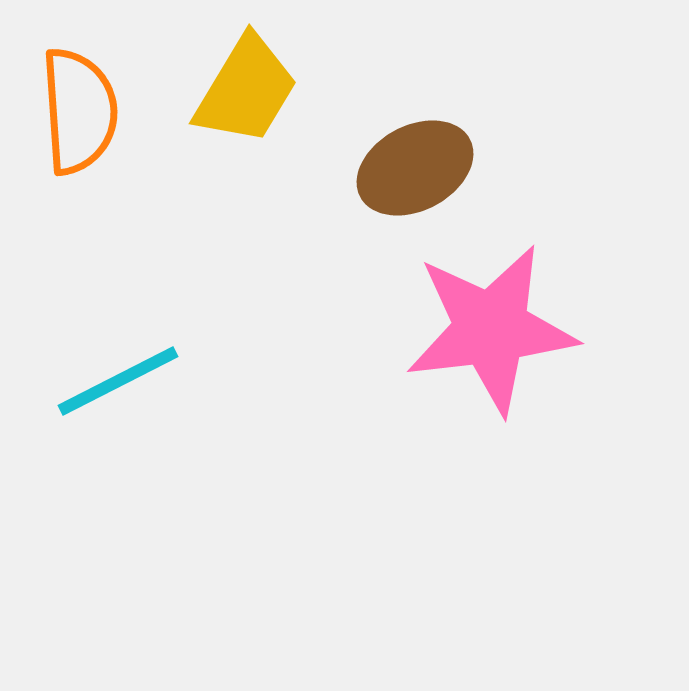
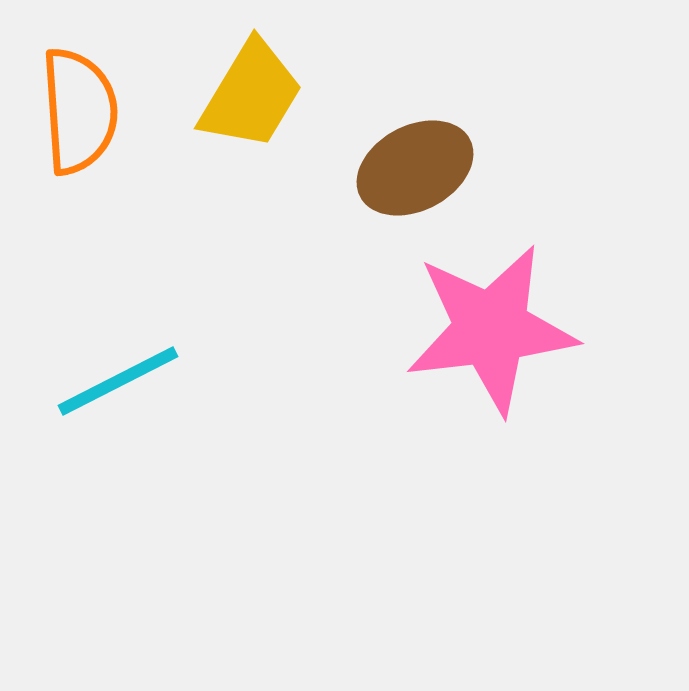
yellow trapezoid: moved 5 px right, 5 px down
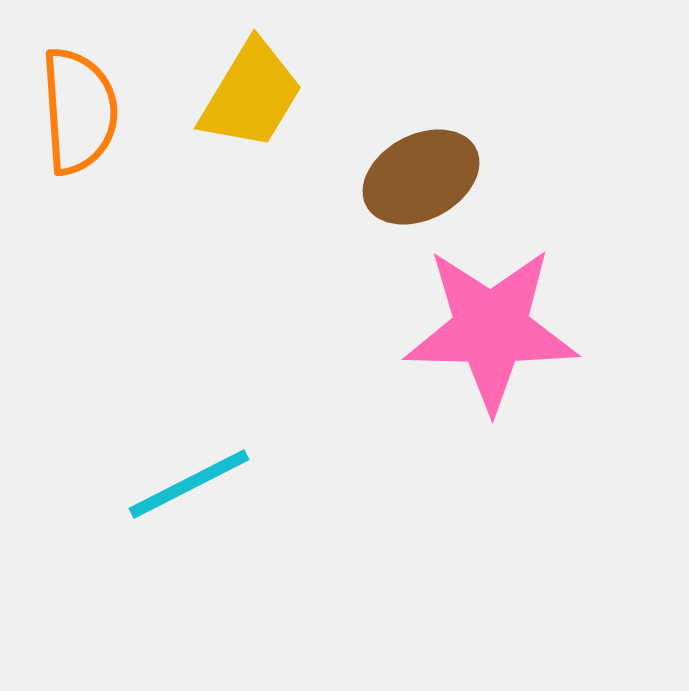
brown ellipse: moved 6 px right, 9 px down
pink star: rotated 8 degrees clockwise
cyan line: moved 71 px right, 103 px down
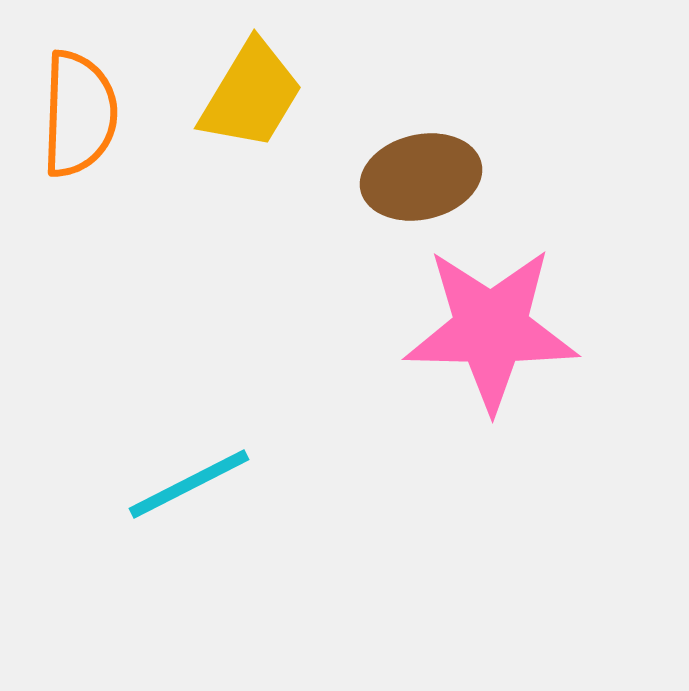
orange semicircle: moved 3 px down; rotated 6 degrees clockwise
brown ellipse: rotated 15 degrees clockwise
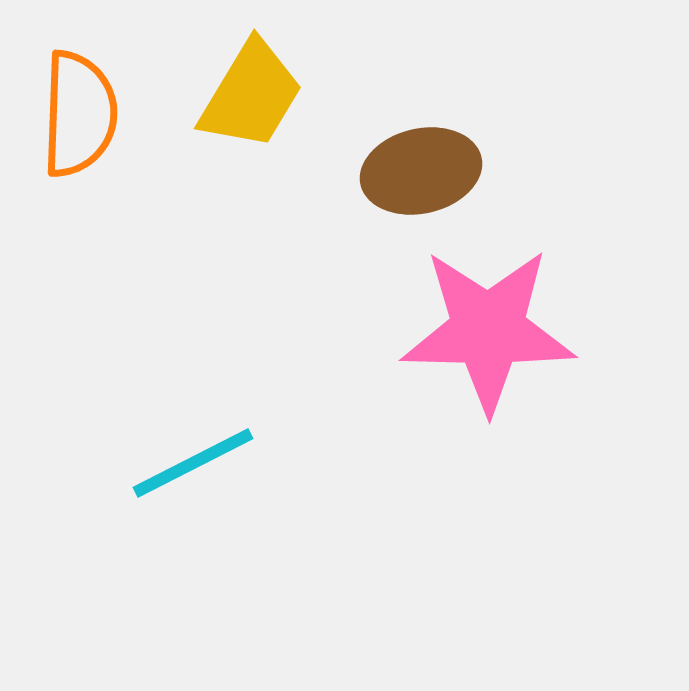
brown ellipse: moved 6 px up
pink star: moved 3 px left, 1 px down
cyan line: moved 4 px right, 21 px up
